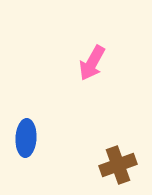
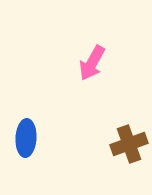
brown cross: moved 11 px right, 21 px up
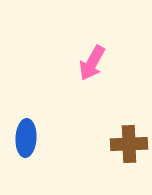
brown cross: rotated 18 degrees clockwise
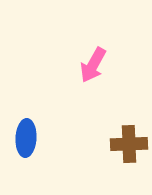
pink arrow: moved 1 px right, 2 px down
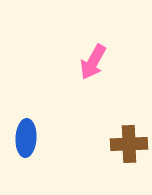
pink arrow: moved 3 px up
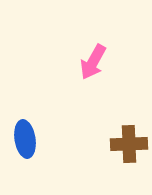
blue ellipse: moved 1 px left, 1 px down; rotated 12 degrees counterclockwise
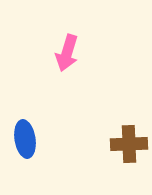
pink arrow: moved 26 px left, 9 px up; rotated 12 degrees counterclockwise
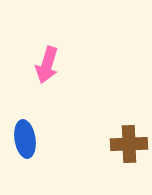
pink arrow: moved 20 px left, 12 px down
